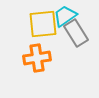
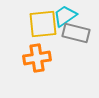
gray rectangle: rotated 44 degrees counterclockwise
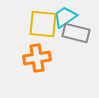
cyan trapezoid: moved 1 px down
yellow square: rotated 12 degrees clockwise
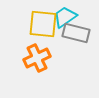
orange cross: rotated 16 degrees counterclockwise
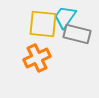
cyan trapezoid: rotated 20 degrees counterclockwise
gray rectangle: moved 1 px right, 1 px down
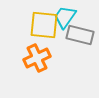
yellow square: moved 1 px right, 1 px down
gray rectangle: moved 3 px right, 1 px down
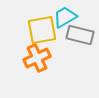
cyan trapezoid: rotated 25 degrees clockwise
yellow square: moved 2 px left, 5 px down; rotated 16 degrees counterclockwise
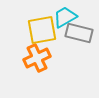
gray rectangle: moved 1 px left, 2 px up
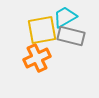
gray rectangle: moved 8 px left, 3 px down
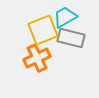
yellow square: moved 1 px right; rotated 12 degrees counterclockwise
gray rectangle: moved 2 px down
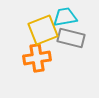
cyan trapezoid: rotated 20 degrees clockwise
orange cross: rotated 16 degrees clockwise
